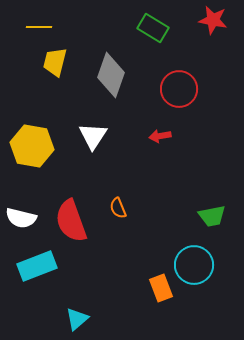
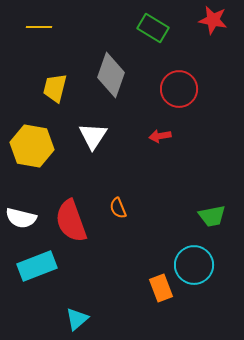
yellow trapezoid: moved 26 px down
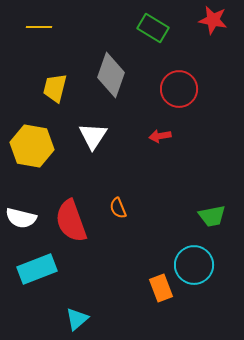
cyan rectangle: moved 3 px down
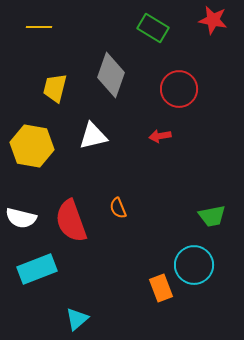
white triangle: rotated 44 degrees clockwise
